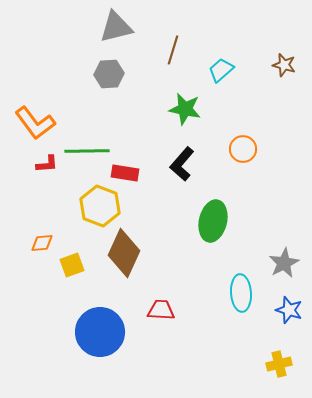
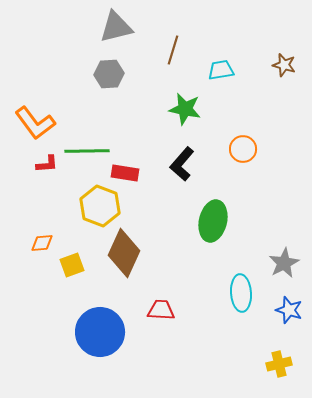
cyan trapezoid: rotated 32 degrees clockwise
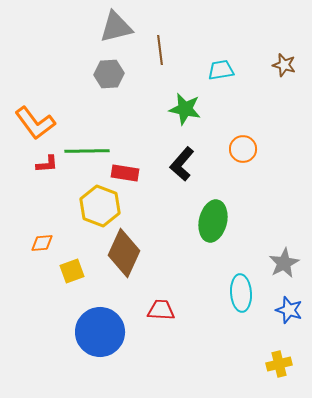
brown line: moved 13 px left; rotated 24 degrees counterclockwise
yellow square: moved 6 px down
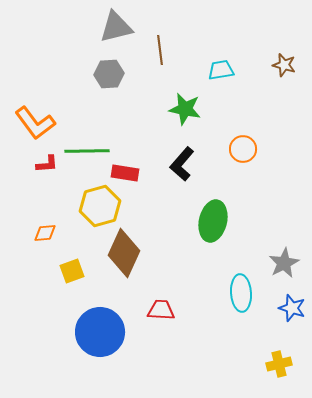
yellow hexagon: rotated 24 degrees clockwise
orange diamond: moved 3 px right, 10 px up
blue star: moved 3 px right, 2 px up
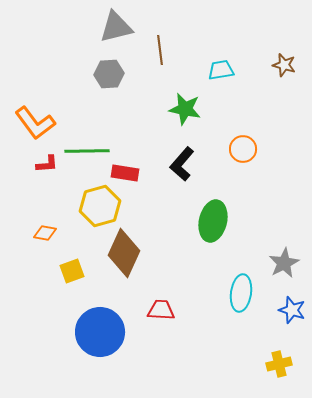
orange diamond: rotated 15 degrees clockwise
cyan ellipse: rotated 12 degrees clockwise
blue star: moved 2 px down
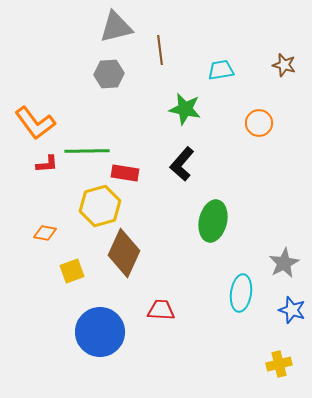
orange circle: moved 16 px right, 26 px up
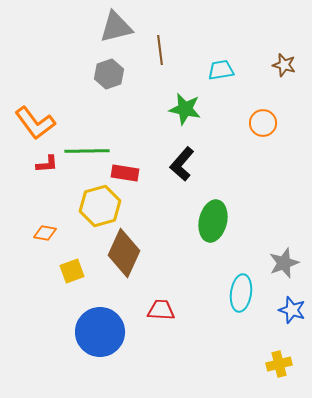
gray hexagon: rotated 16 degrees counterclockwise
orange circle: moved 4 px right
gray star: rotated 8 degrees clockwise
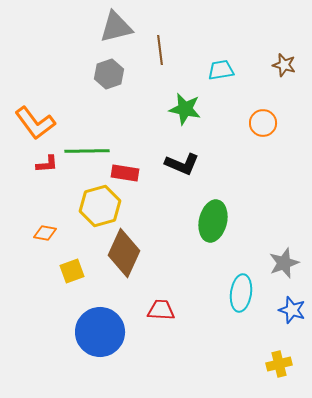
black L-shape: rotated 108 degrees counterclockwise
